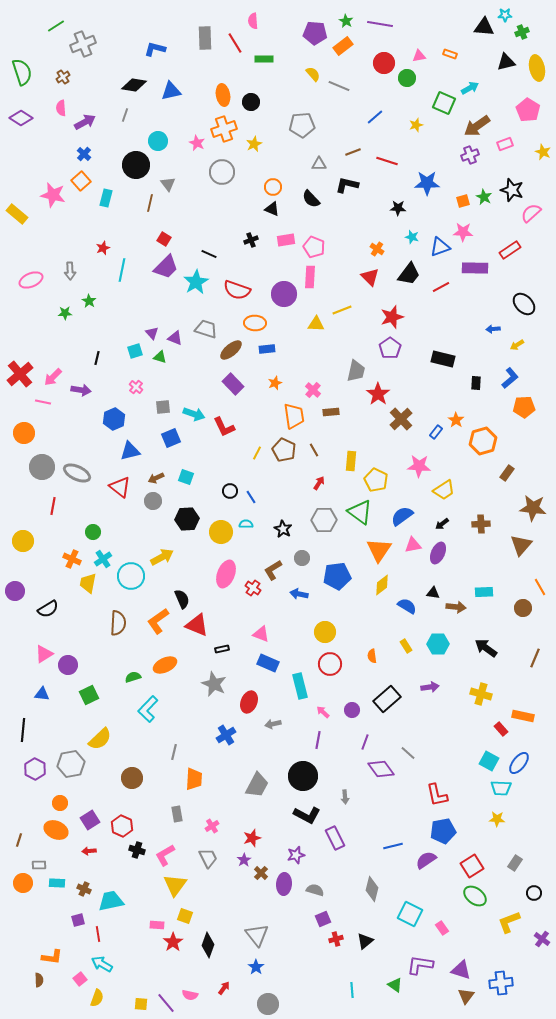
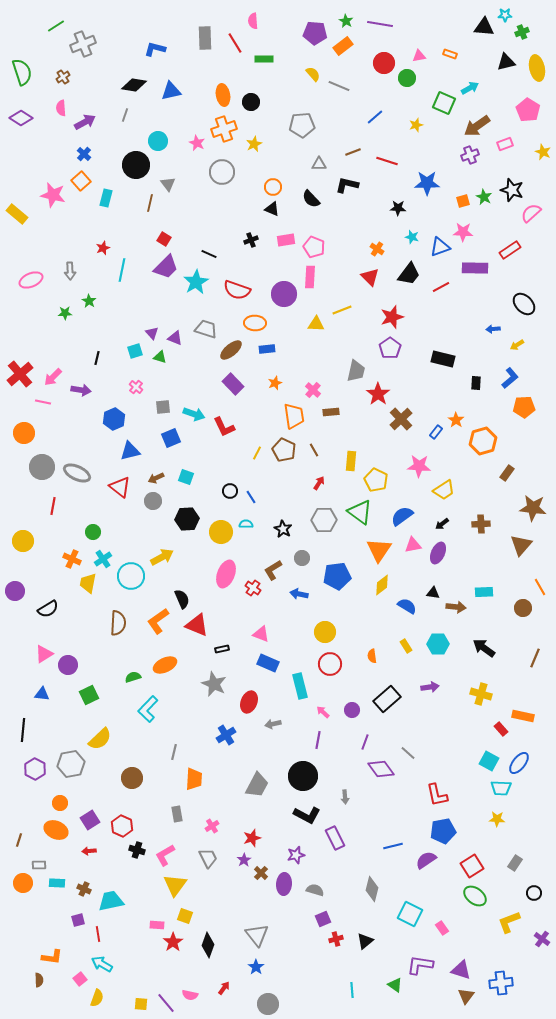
black arrow at (486, 648): moved 2 px left
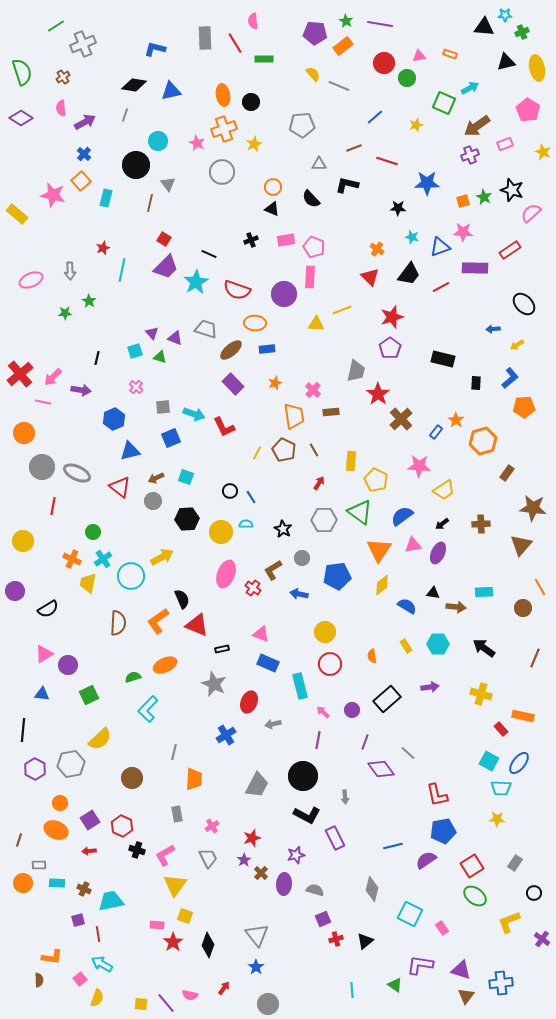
brown line at (353, 152): moved 1 px right, 4 px up
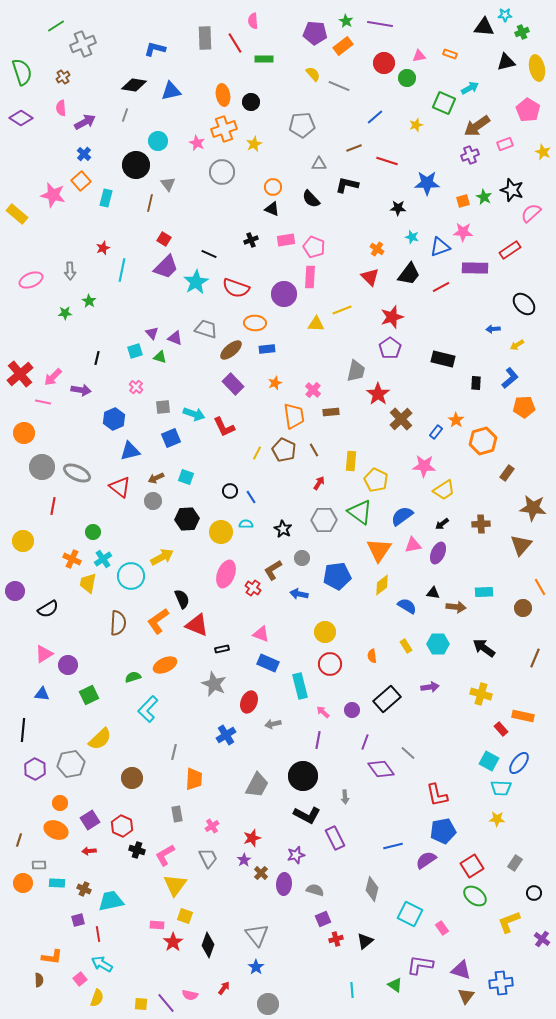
red semicircle at (237, 290): moved 1 px left, 2 px up
pink star at (419, 466): moved 5 px right
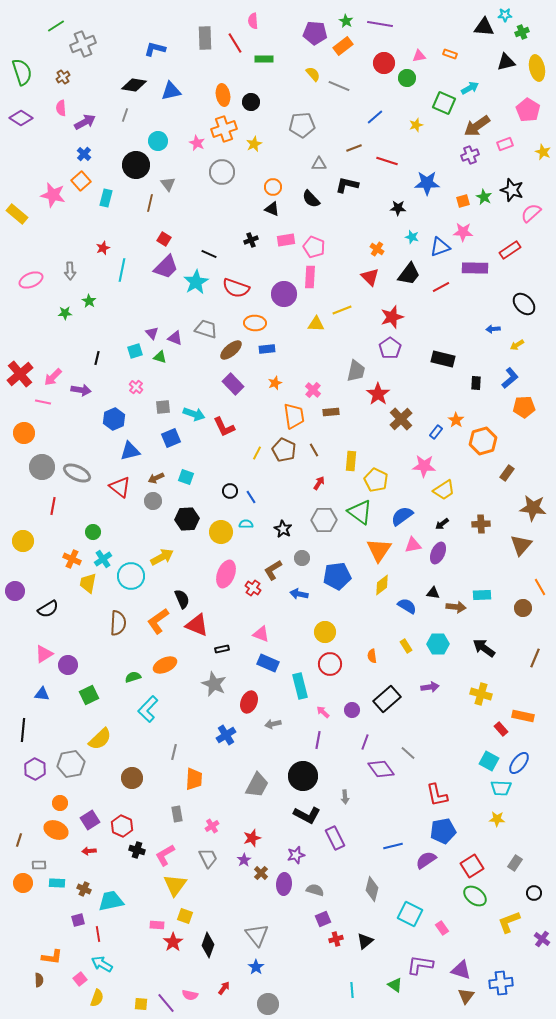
cyan rectangle at (484, 592): moved 2 px left, 3 px down
